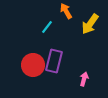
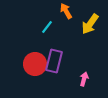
red circle: moved 2 px right, 1 px up
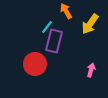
purple rectangle: moved 20 px up
pink arrow: moved 7 px right, 9 px up
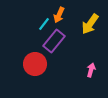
orange arrow: moved 7 px left, 4 px down; rotated 126 degrees counterclockwise
cyan line: moved 3 px left, 3 px up
purple rectangle: rotated 25 degrees clockwise
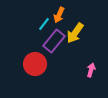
yellow arrow: moved 15 px left, 9 px down
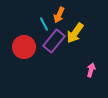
cyan line: rotated 64 degrees counterclockwise
red circle: moved 11 px left, 17 px up
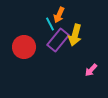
cyan line: moved 6 px right
yellow arrow: moved 2 px down; rotated 20 degrees counterclockwise
purple rectangle: moved 4 px right, 1 px up
pink arrow: rotated 152 degrees counterclockwise
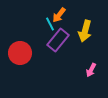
orange arrow: rotated 14 degrees clockwise
yellow arrow: moved 10 px right, 4 px up
red circle: moved 4 px left, 6 px down
pink arrow: rotated 16 degrees counterclockwise
